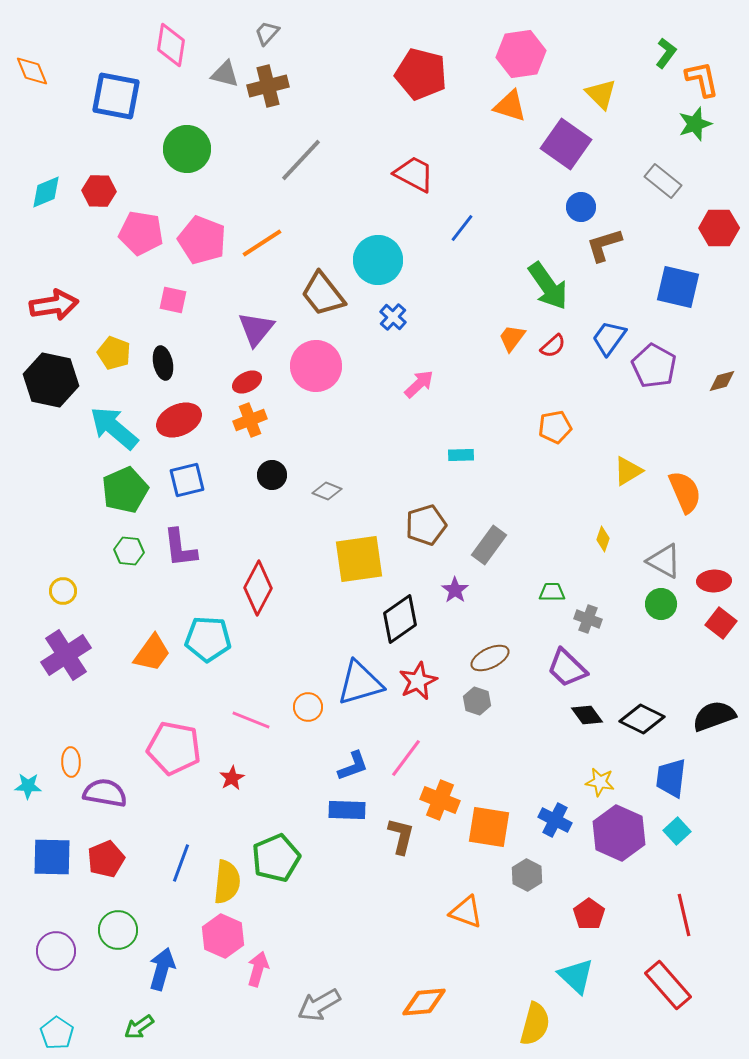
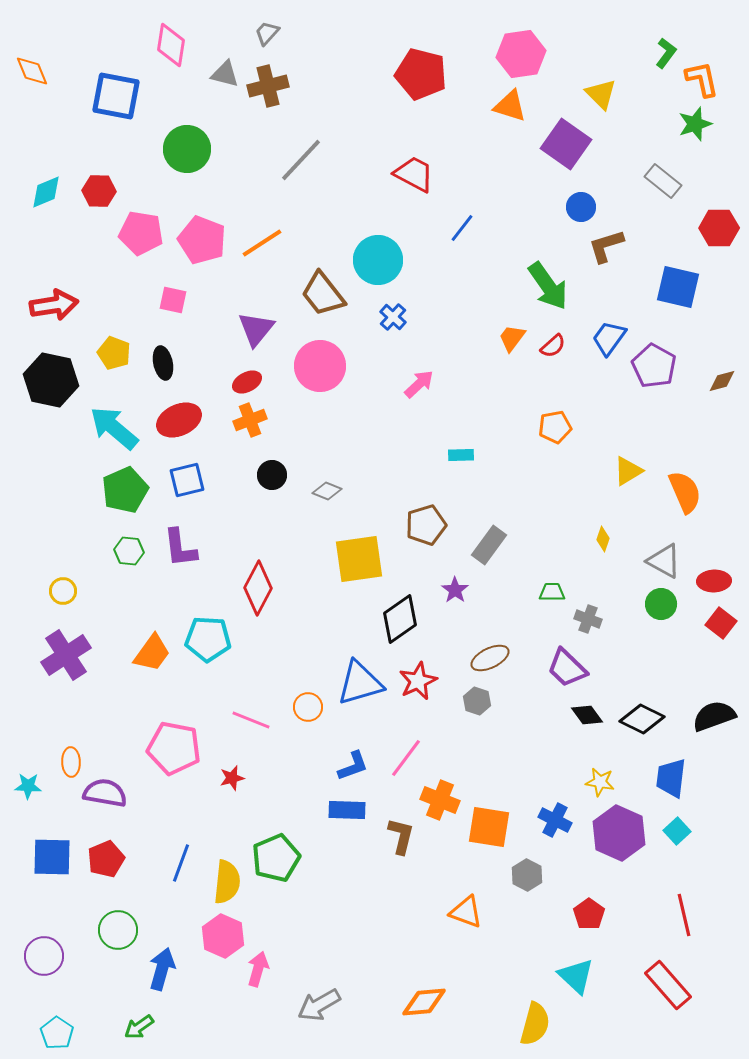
brown L-shape at (604, 245): moved 2 px right, 1 px down
pink circle at (316, 366): moved 4 px right
red star at (232, 778): rotated 15 degrees clockwise
purple circle at (56, 951): moved 12 px left, 5 px down
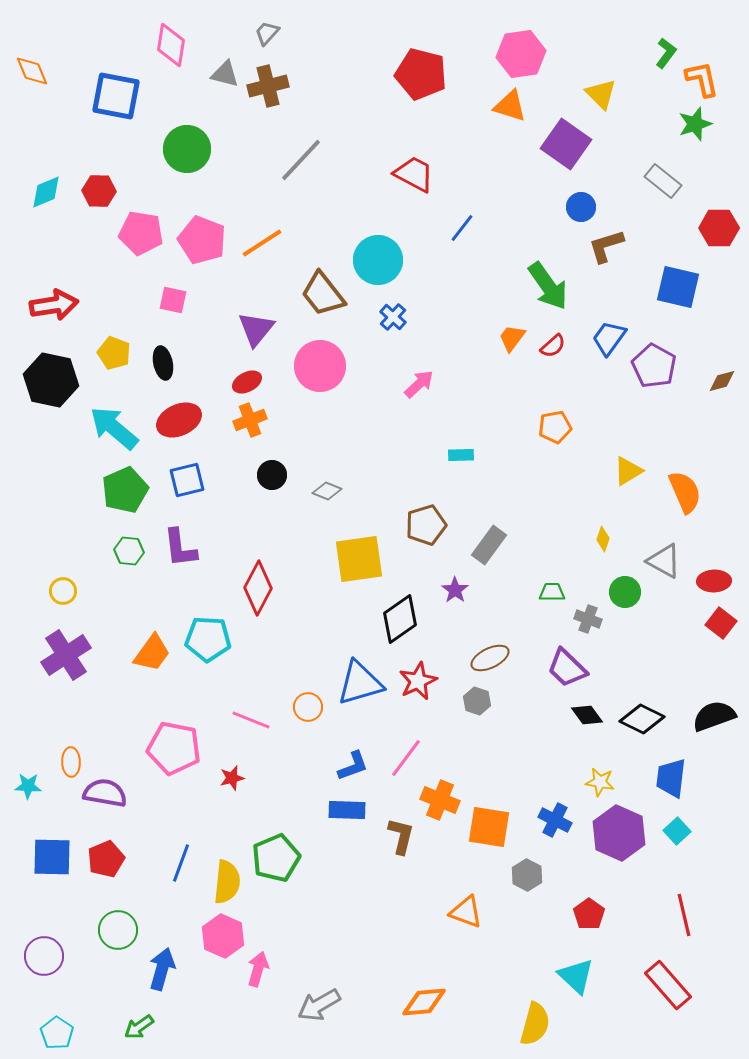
green circle at (661, 604): moved 36 px left, 12 px up
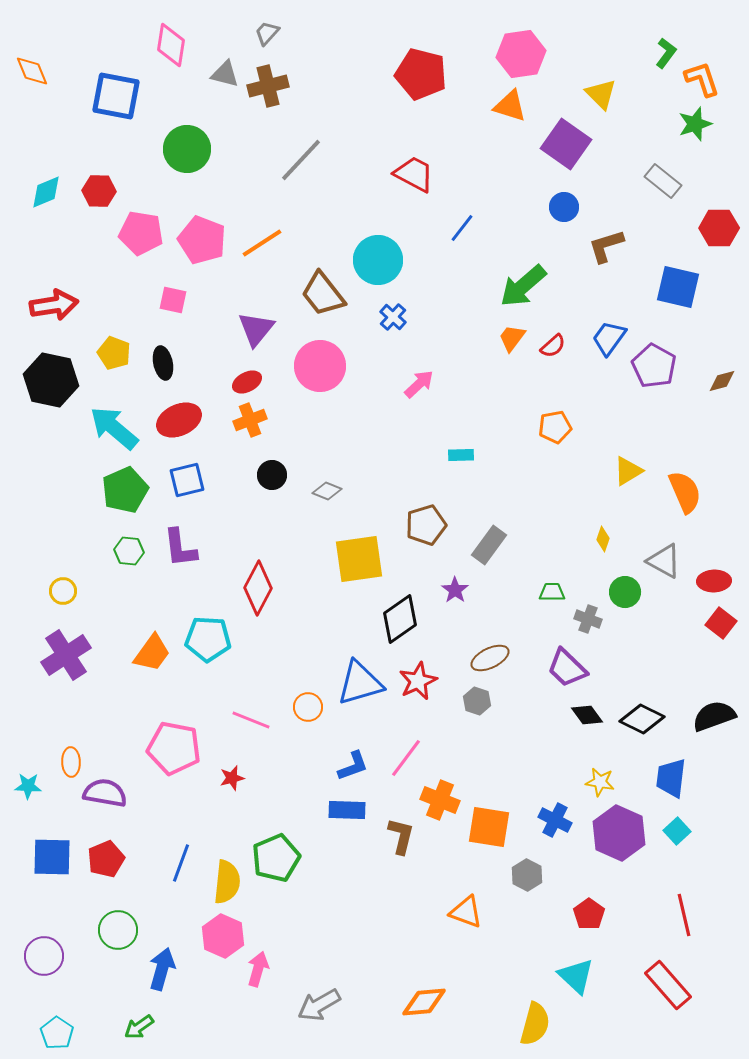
orange L-shape at (702, 79): rotated 6 degrees counterclockwise
blue circle at (581, 207): moved 17 px left
green arrow at (548, 286): moved 25 px left; rotated 84 degrees clockwise
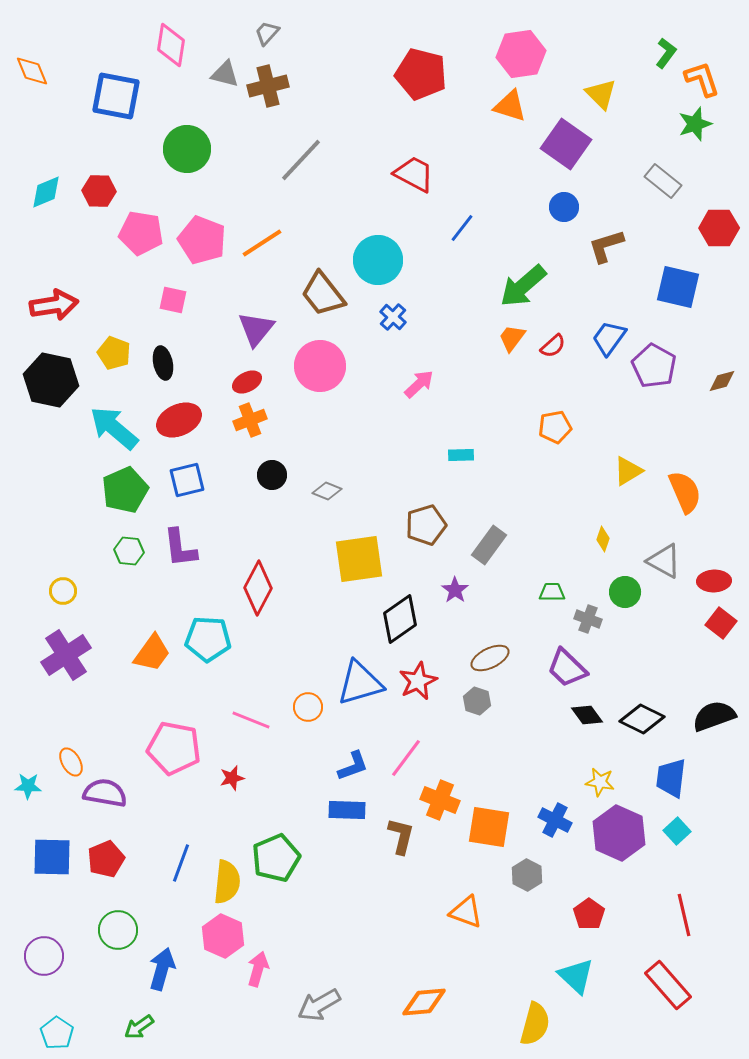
orange ellipse at (71, 762): rotated 28 degrees counterclockwise
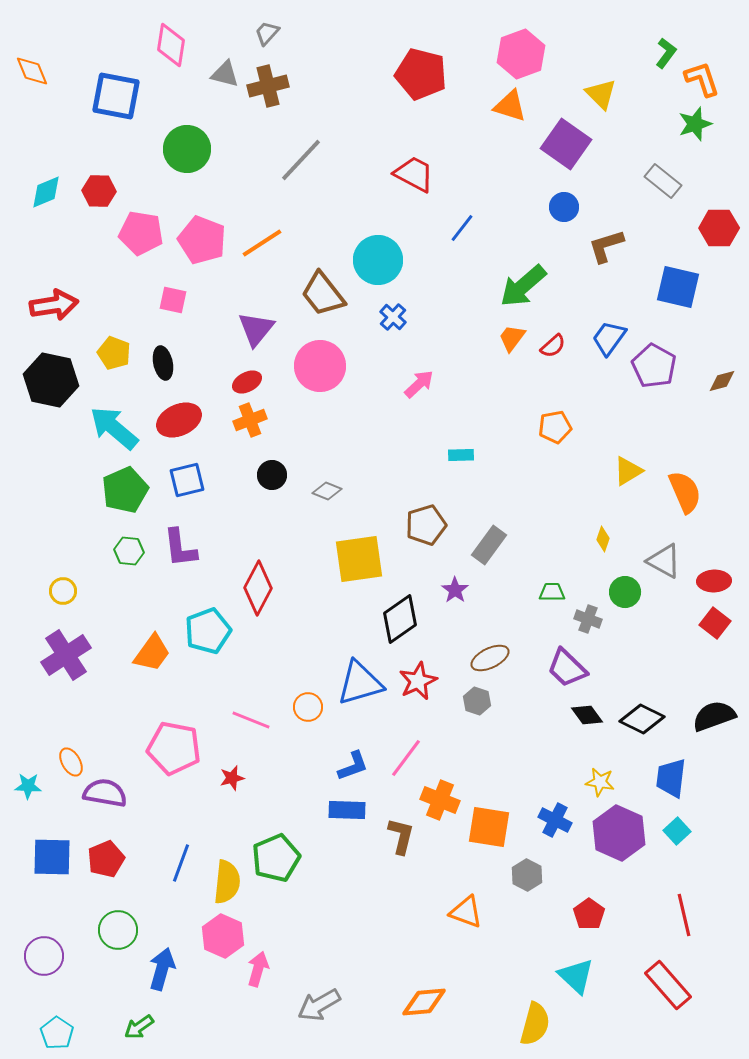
pink hexagon at (521, 54): rotated 12 degrees counterclockwise
red square at (721, 623): moved 6 px left
cyan pentagon at (208, 639): moved 8 px up; rotated 24 degrees counterclockwise
